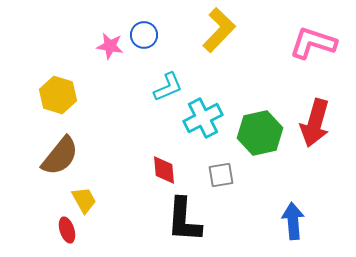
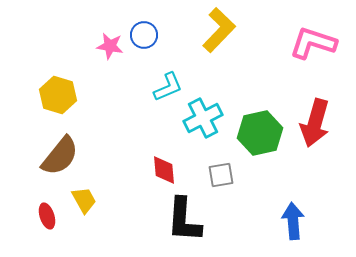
red ellipse: moved 20 px left, 14 px up
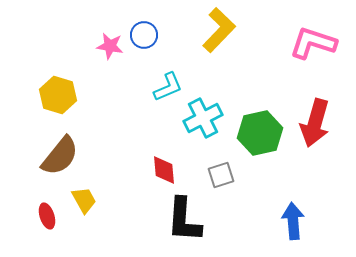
gray square: rotated 8 degrees counterclockwise
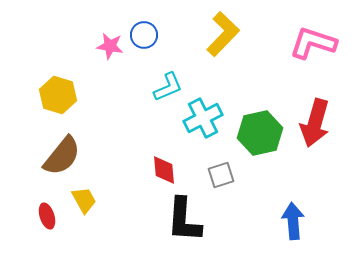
yellow L-shape: moved 4 px right, 4 px down
brown semicircle: moved 2 px right
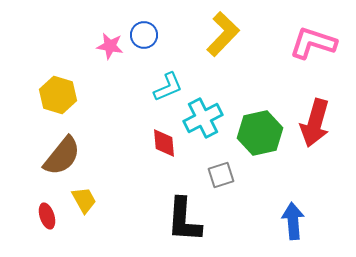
red diamond: moved 27 px up
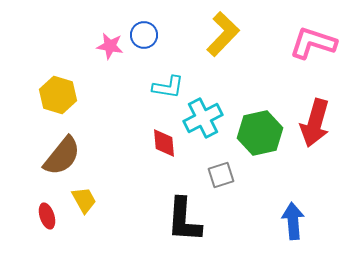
cyan L-shape: rotated 32 degrees clockwise
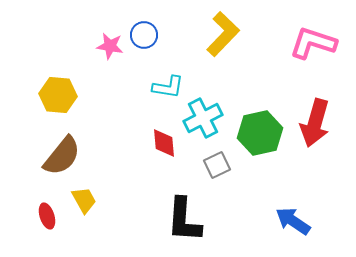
yellow hexagon: rotated 12 degrees counterclockwise
gray square: moved 4 px left, 10 px up; rotated 8 degrees counterclockwise
blue arrow: rotated 51 degrees counterclockwise
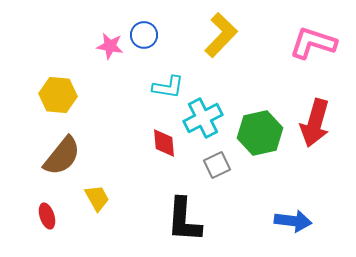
yellow L-shape: moved 2 px left, 1 px down
yellow trapezoid: moved 13 px right, 2 px up
blue arrow: rotated 153 degrees clockwise
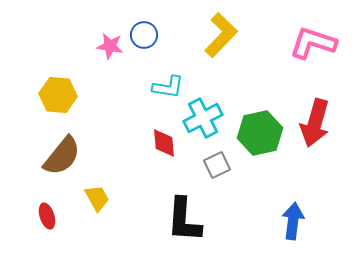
blue arrow: rotated 90 degrees counterclockwise
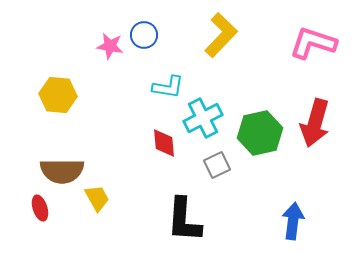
brown semicircle: moved 15 px down; rotated 51 degrees clockwise
red ellipse: moved 7 px left, 8 px up
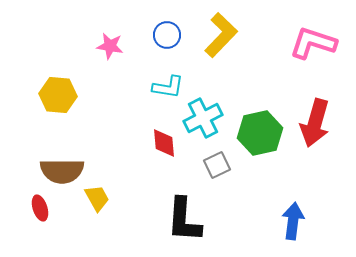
blue circle: moved 23 px right
